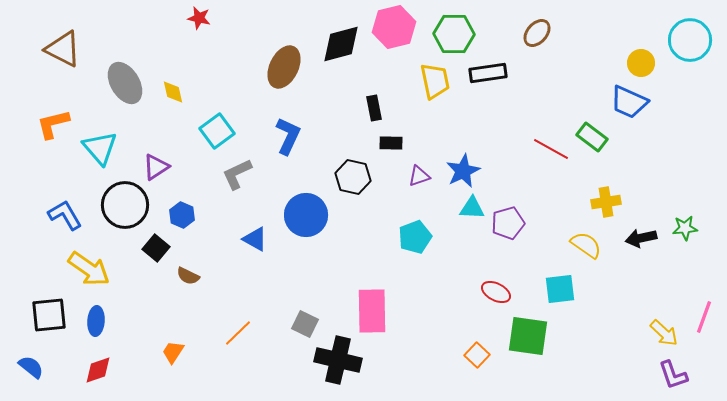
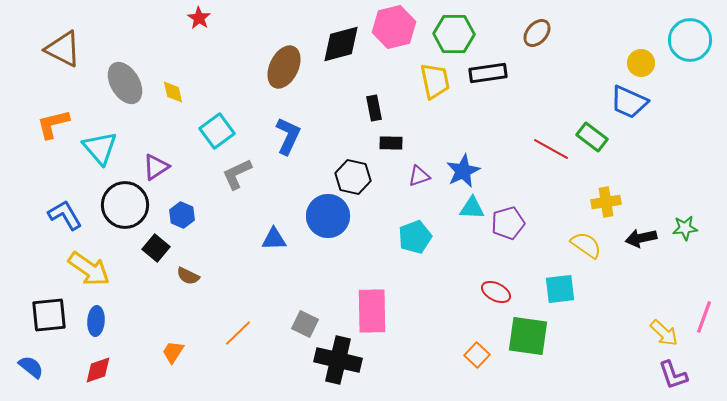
red star at (199, 18): rotated 20 degrees clockwise
blue circle at (306, 215): moved 22 px right, 1 px down
blue triangle at (255, 239): moved 19 px right; rotated 32 degrees counterclockwise
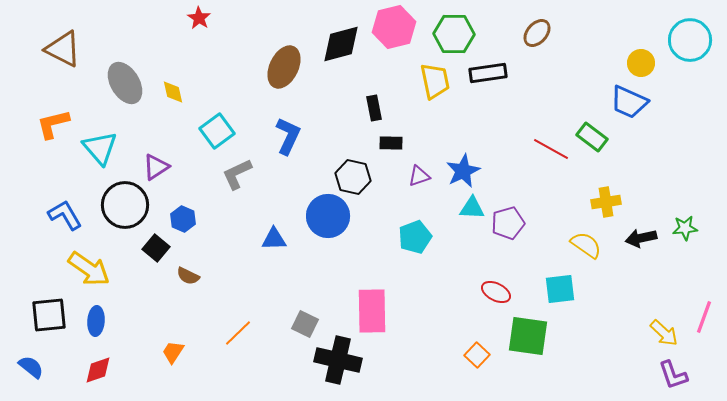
blue hexagon at (182, 215): moved 1 px right, 4 px down
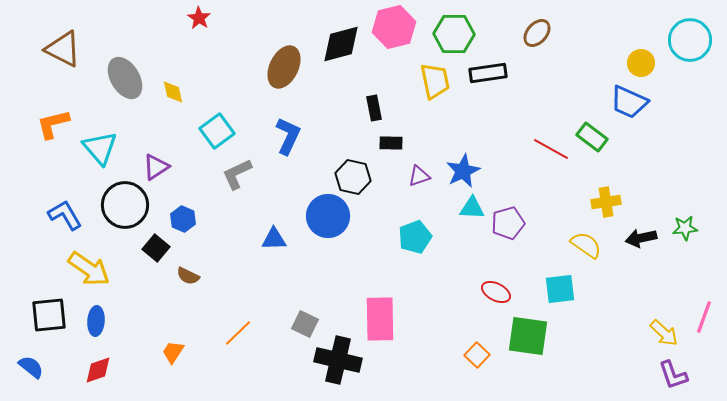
gray ellipse at (125, 83): moved 5 px up
pink rectangle at (372, 311): moved 8 px right, 8 px down
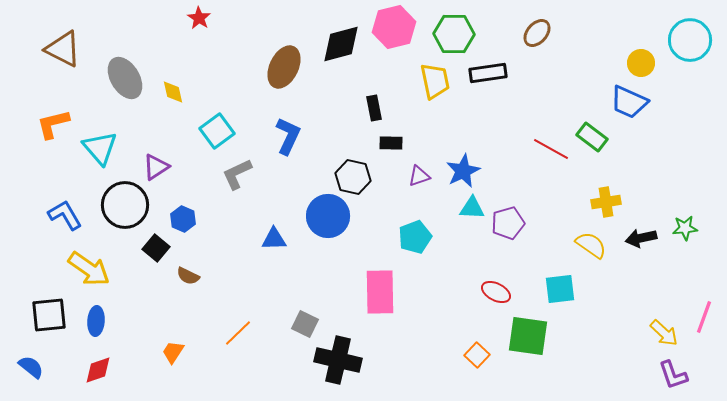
yellow semicircle at (586, 245): moved 5 px right
pink rectangle at (380, 319): moved 27 px up
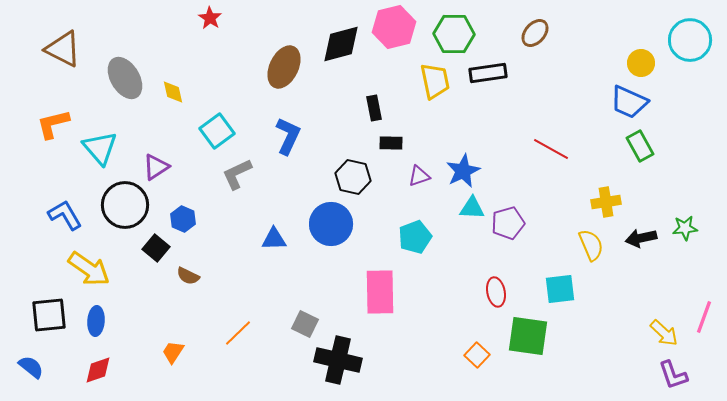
red star at (199, 18): moved 11 px right
brown ellipse at (537, 33): moved 2 px left
green rectangle at (592, 137): moved 48 px right, 9 px down; rotated 24 degrees clockwise
blue circle at (328, 216): moved 3 px right, 8 px down
yellow semicircle at (591, 245): rotated 32 degrees clockwise
red ellipse at (496, 292): rotated 52 degrees clockwise
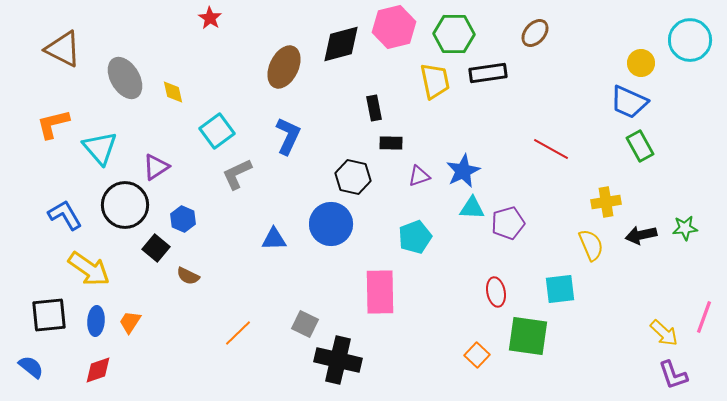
black arrow at (641, 238): moved 3 px up
orange trapezoid at (173, 352): moved 43 px left, 30 px up
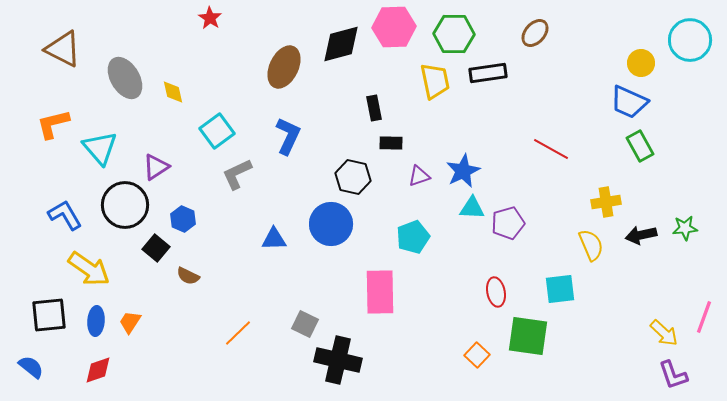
pink hexagon at (394, 27): rotated 12 degrees clockwise
cyan pentagon at (415, 237): moved 2 px left
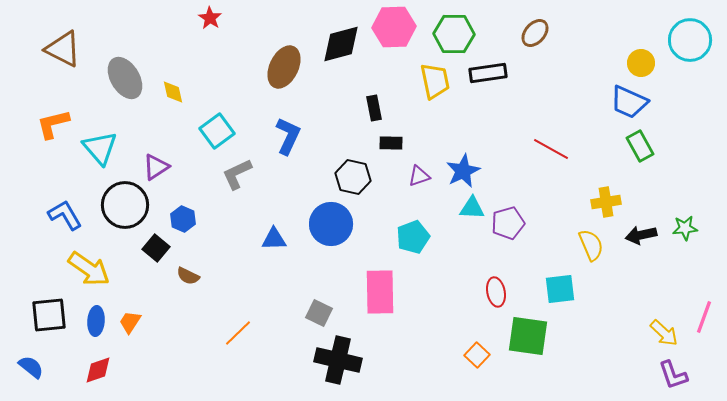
gray square at (305, 324): moved 14 px right, 11 px up
